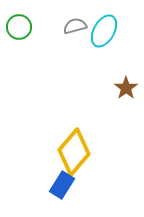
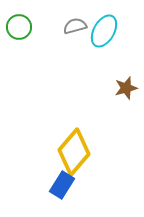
brown star: rotated 20 degrees clockwise
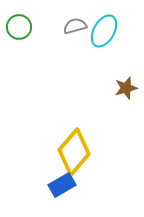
blue rectangle: rotated 28 degrees clockwise
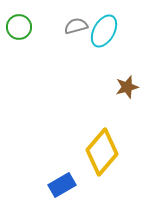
gray semicircle: moved 1 px right
brown star: moved 1 px right, 1 px up
yellow diamond: moved 28 px right
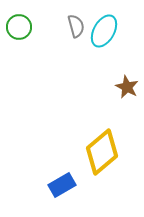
gray semicircle: rotated 90 degrees clockwise
brown star: rotated 30 degrees counterclockwise
yellow diamond: rotated 9 degrees clockwise
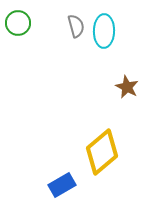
green circle: moved 1 px left, 4 px up
cyan ellipse: rotated 28 degrees counterclockwise
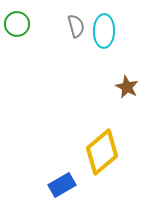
green circle: moved 1 px left, 1 px down
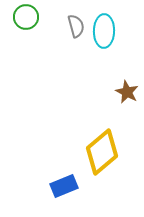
green circle: moved 9 px right, 7 px up
brown star: moved 5 px down
blue rectangle: moved 2 px right, 1 px down; rotated 8 degrees clockwise
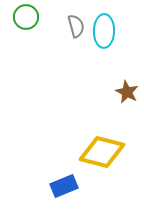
yellow diamond: rotated 54 degrees clockwise
